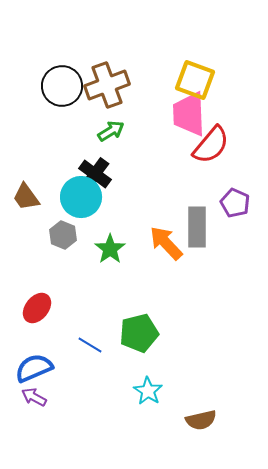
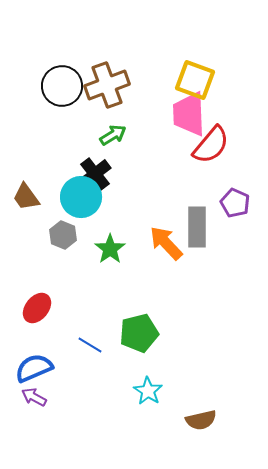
green arrow: moved 2 px right, 4 px down
black cross: rotated 16 degrees clockwise
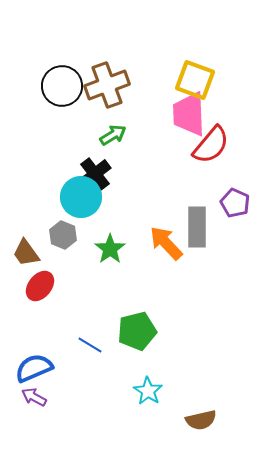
brown trapezoid: moved 56 px down
red ellipse: moved 3 px right, 22 px up
green pentagon: moved 2 px left, 2 px up
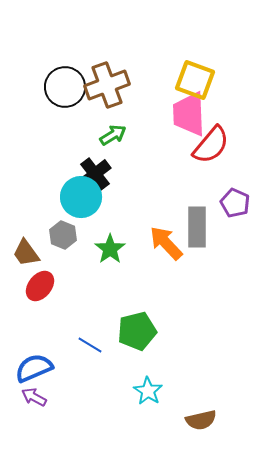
black circle: moved 3 px right, 1 px down
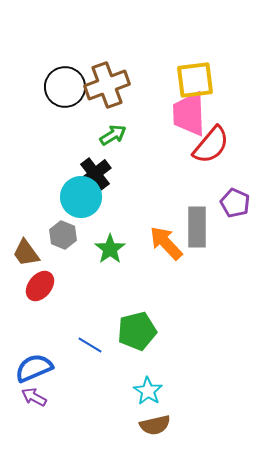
yellow square: rotated 27 degrees counterclockwise
brown semicircle: moved 46 px left, 5 px down
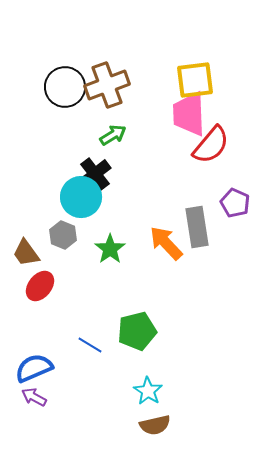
gray rectangle: rotated 9 degrees counterclockwise
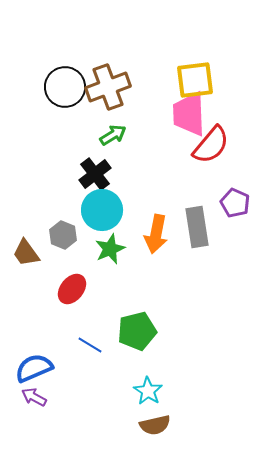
brown cross: moved 1 px right, 2 px down
cyan circle: moved 21 px right, 13 px down
orange arrow: moved 10 px left, 9 px up; rotated 126 degrees counterclockwise
green star: rotated 12 degrees clockwise
red ellipse: moved 32 px right, 3 px down
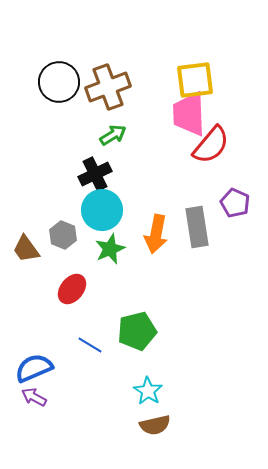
black circle: moved 6 px left, 5 px up
black cross: rotated 12 degrees clockwise
brown trapezoid: moved 4 px up
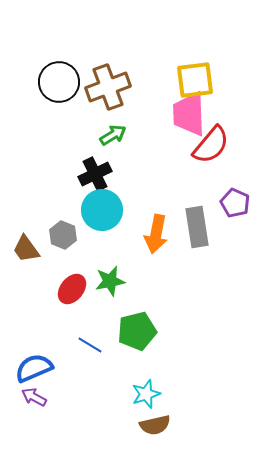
green star: moved 32 px down; rotated 12 degrees clockwise
cyan star: moved 2 px left, 3 px down; rotated 20 degrees clockwise
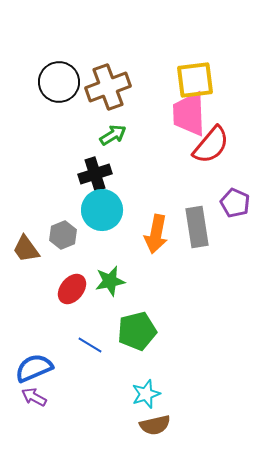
black cross: rotated 8 degrees clockwise
gray hexagon: rotated 16 degrees clockwise
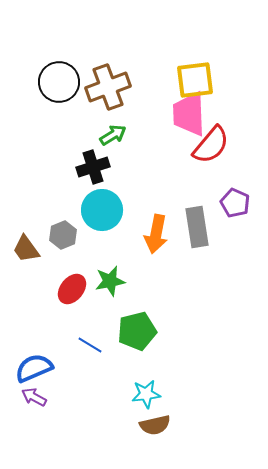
black cross: moved 2 px left, 7 px up
cyan star: rotated 12 degrees clockwise
